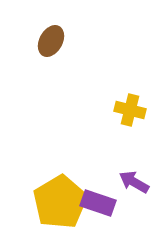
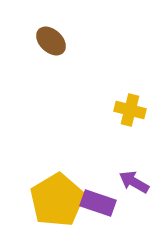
brown ellipse: rotated 76 degrees counterclockwise
yellow pentagon: moved 3 px left, 2 px up
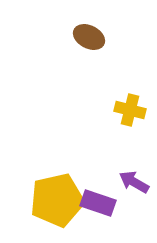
brown ellipse: moved 38 px right, 4 px up; rotated 16 degrees counterclockwise
yellow pentagon: rotated 18 degrees clockwise
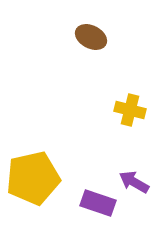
brown ellipse: moved 2 px right
yellow pentagon: moved 24 px left, 22 px up
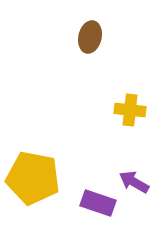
brown ellipse: moved 1 px left; rotated 76 degrees clockwise
yellow cross: rotated 8 degrees counterclockwise
yellow pentagon: rotated 24 degrees clockwise
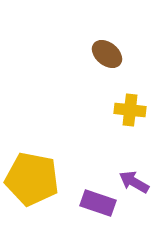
brown ellipse: moved 17 px right, 17 px down; rotated 64 degrees counterclockwise
yellow pentagon: moved 1 px left, 1 px down
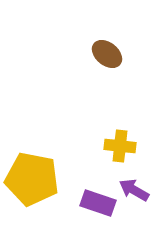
yellow cross: moved 10 px left, 36 px down
purple arrow: moved 8 px down
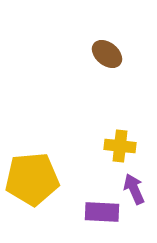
yellow pentagon: rotated 16 degrees counterclockwise
purple arrow: moved 1 px up; rotated 36 degrees clockwise
purple rectangle: moved 4 px right, 9 px down; rotated 16 degrees counterclockwise
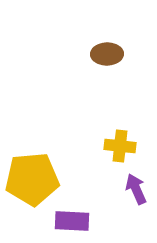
brown ellipse: rotated 40 degrees counterclockwise
purple arrow: moved 2 px right
purple rectangle: moved 30 px left, 9 px down
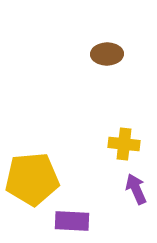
yellow cross: moved 4 px right, 2 px up
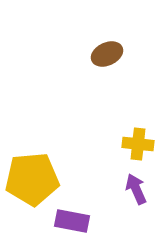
brown ellipse: rotated 24 degrees counterclockwise
yellow cross: moved 14 px right
purple rectangle: rotated 8 degrees clockwise
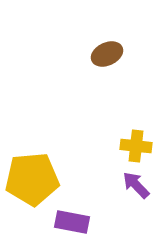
yellow cross: moved 2 px left, 2 px down
purple arrow: moved 4 px up; rotated 20 degrees counterclockwise
purple rectangle: moved 1 px down
